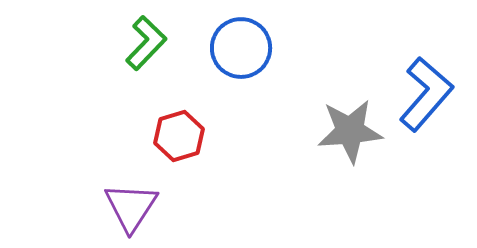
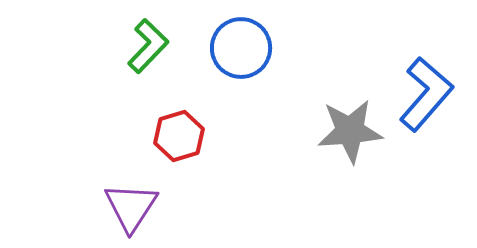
green L-shape: moved 2 px right, 3 px down
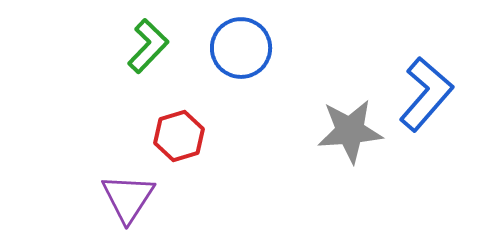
purple triangle: moved 3 px left, 9 px up
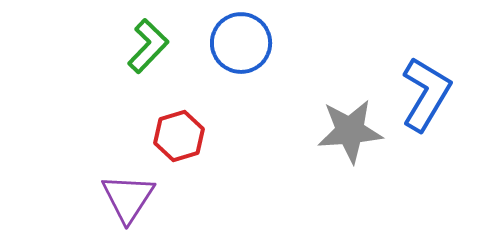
blue circle: moved 5 px up
blue L-shape: rotated 10 degrees counterclockwise
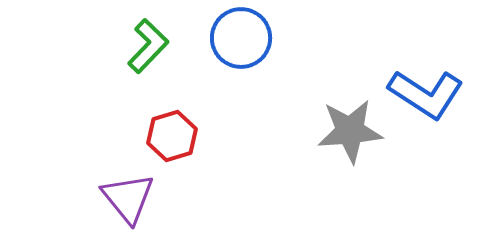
blue circle: moved 5 px up
blue L-shape: rotated 92 degrees clockwise
red hexagon: moved 7 px left
purple triangle: rotated 12 degrees counterclockwise
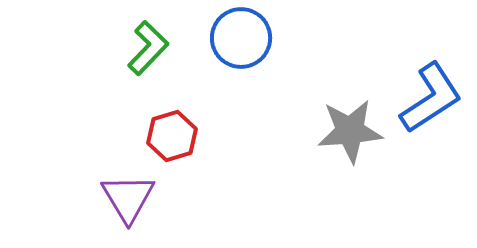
green L-shape: moved 2 px down
blue L-shape: moved 5 px right, 4 px down; rotated 66 degrees counterclockwise
purple triangle: rotated 8 degrees clockwise
